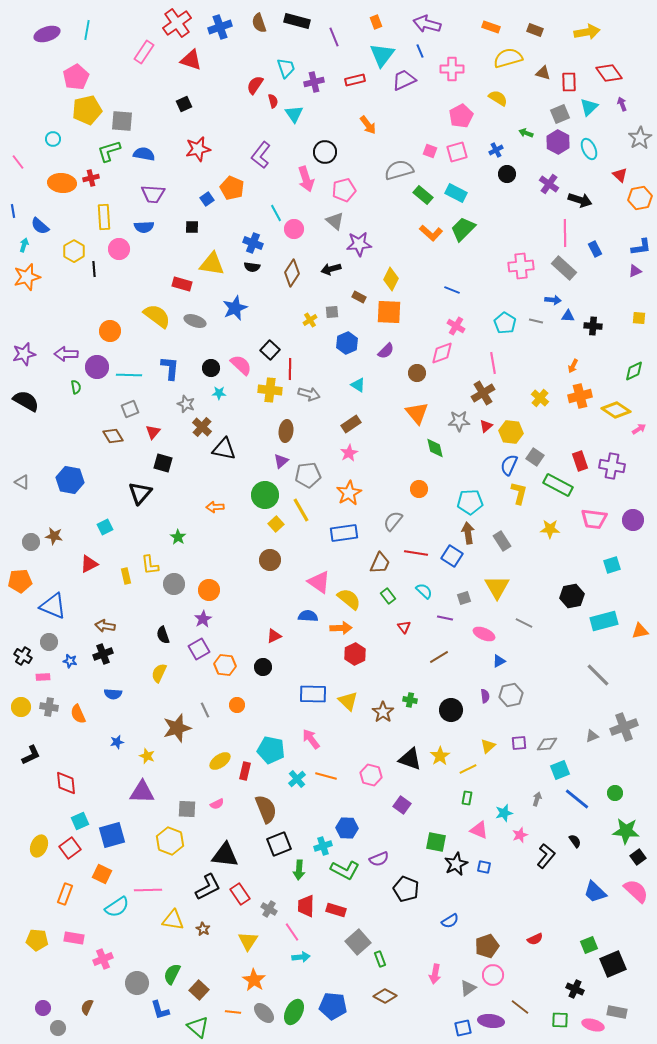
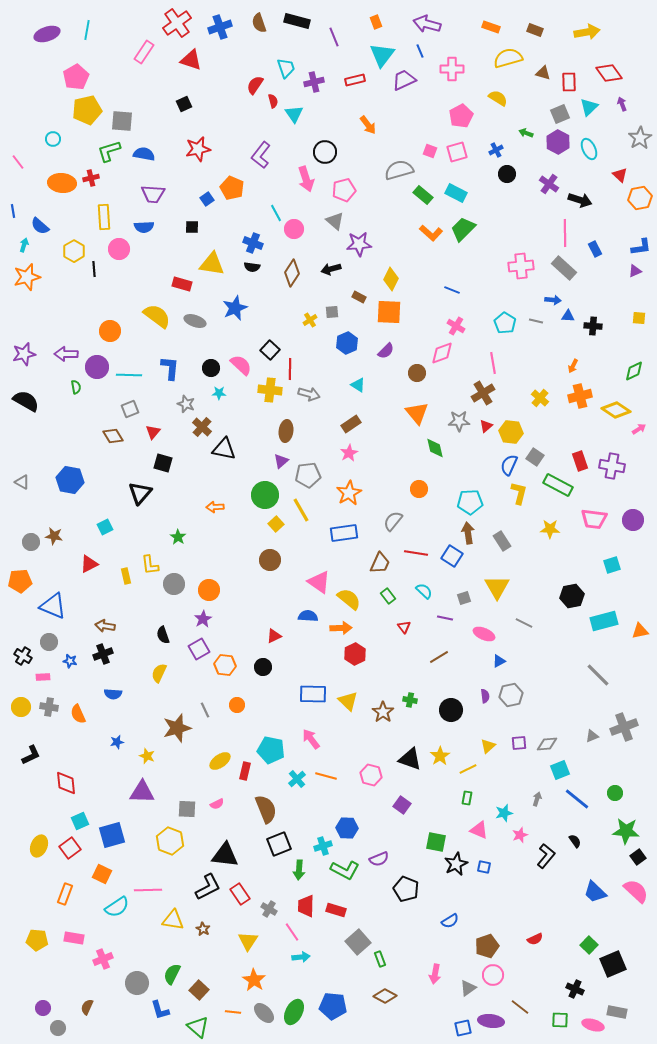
green square at (589, 945): rotated 24 degrees counterclockwise
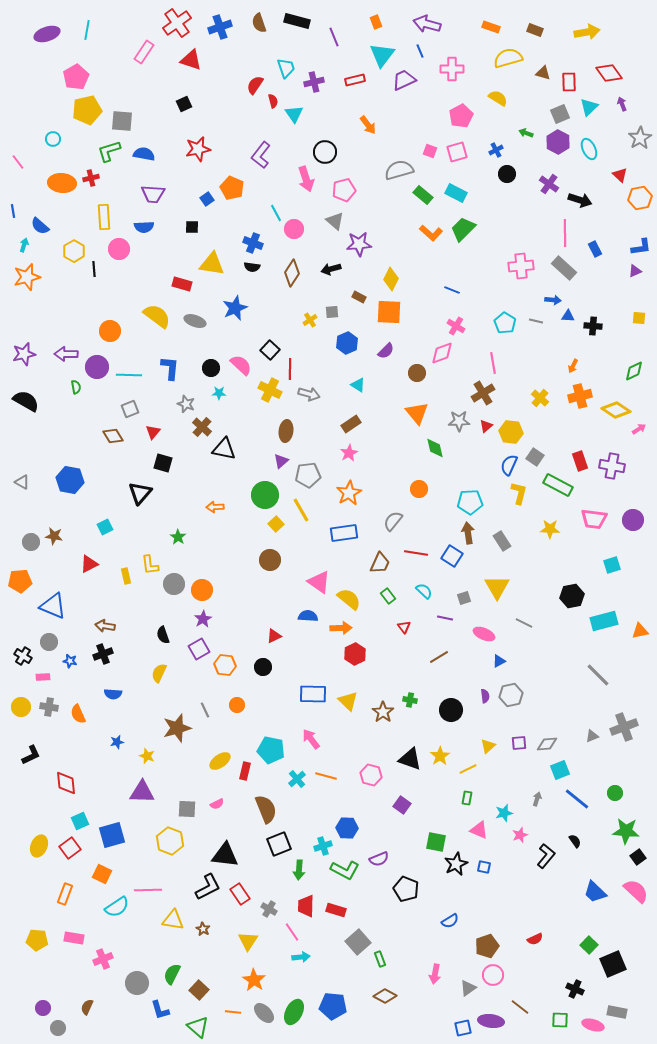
yellow cross at (270, 390): rotated 20 degrees clockwise
orange circle at (209, 590): moved 7 px left
